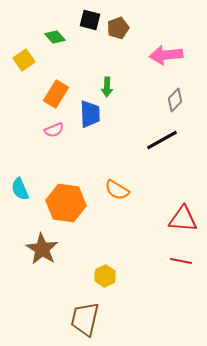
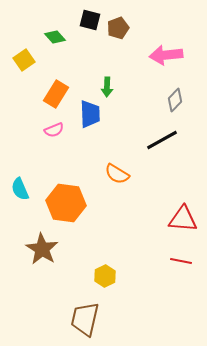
orange semicircle: moved 16 px up
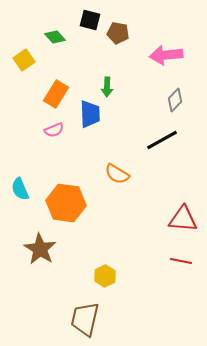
brown pentagon: moved 5 px down; rotated 30 degrees clockwise
brown star: moved 2 px left
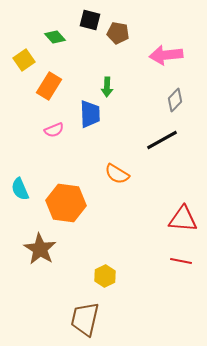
orange rectangle: moved 7 px left, 8 px up
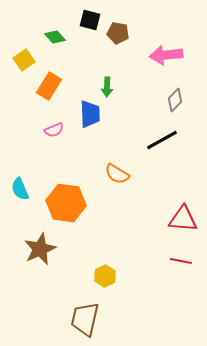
brown star: rotated 16 degrees clockwise
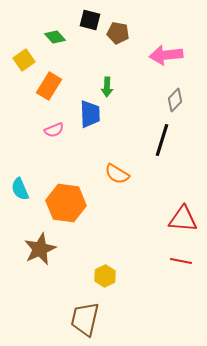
black line: rotated 44 degrees counterclockwise
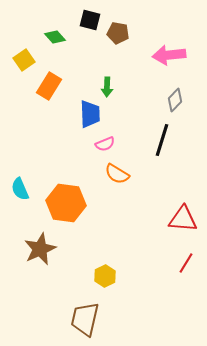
pink arrow: moved 3 px right
pink semicircle: moved 51 px right, 14 px down
red line: moved 5 px right, 2 px down; rotated 70 degrees counterclockwise
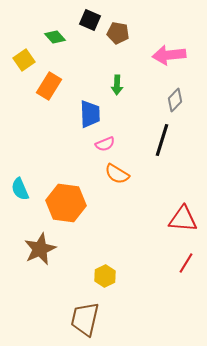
black square: rotated 10 degrees clockwise
green arrow: moved 10 px right, 2 px up
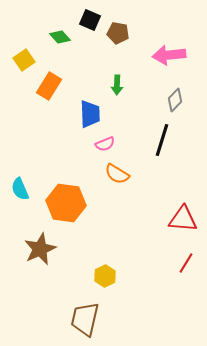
green diamond: moved 5 px right
